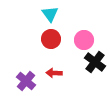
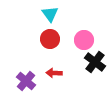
red circle: moved 1 px left
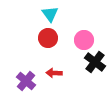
red circle: moved 2 px left, 1 px up
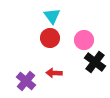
cyan triangle: moved 2 px right, 2 px down
red circle: moved 2 px right
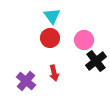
black cross: moved 1 px right, 1 px up; rotated 15 degrees clockwise
red arrow: rotated 105 degrees counterclockwise
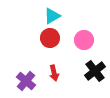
cyan triangle: rotated 36 degrees clockwise
black cross: moved 1 px left, 10 px down
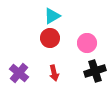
pink circle: moved 3 px right, 3 px down
black cross: rotated 20 degrees clockwise
purple cross: moved 7 px left, 8 px up
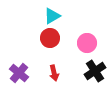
black cross: rotated 15 degrees counterclockwise
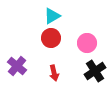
red circle: moved 1 px right
purple cross: moved 2 px left, 7 px up
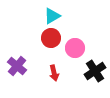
pink circle: moved 12 px left, 5 px down
